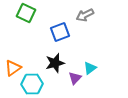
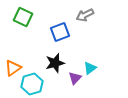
green square: moved 3 px left, 4 px down
cyan hexagon: rotated 15 degrees counterclockwise
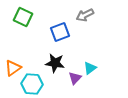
black star: rotated 24 degrees clockwise
cyan hexagon: rotated 20 degrees clockwise
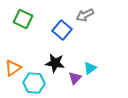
green square: moved 2 px down
blue square: moved 2 px right, 2 px up; rotated 30 degrees counterclockwise
cyan hexagon: moved 2 px right, 1 px up
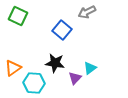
gray arrow: moved 2 px right, 3 px up
green square: moved 5 px left, 3 px up
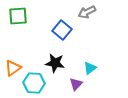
green square: rotated 30 degrees counterclockwise
purple triangle: moved 1 px right, 6 px down
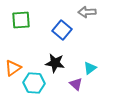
gray arrow: rotated 24 degrees clockwise
green square: moved 3 px right, 4 px down
purple triangle: rotated 32 degrees counterclockwise
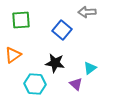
orange triangle: moved 13 px up
cyan hexagon: moved 1 px right, 1 px down
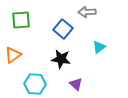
blue square: moved 1 px right, 1 px up
black star: moved 6 px right, 4 px up
cyan triangle: moved 9 px right, 21 px up
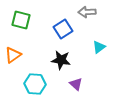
green square: rotated 18 degrees clockwise
blue square: rotated 18 degrees clockwise
black star: moved 1 px down
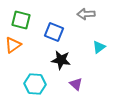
gray arrow: moved 1 px left, 2 px down
blue square: moved 9 px left, 3 px down; rotated 36 degrees counterclockwise
orange triangle: moved 10 px up
